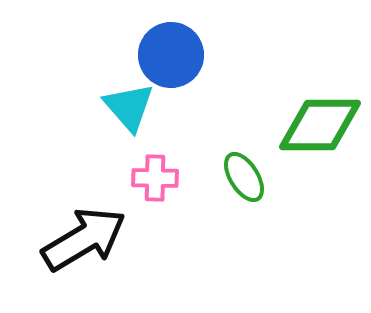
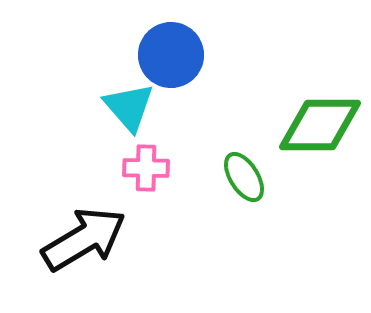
pink cross: moved 9 px left, 10 px up
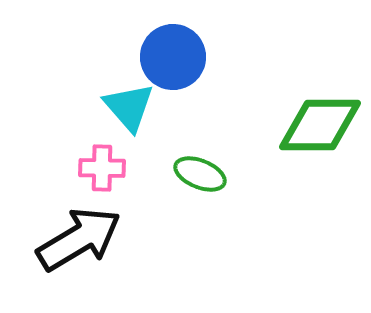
blue circle: moved 2 px right, 2 px down
pink cross: moved 44 px left
green ellipse: moved 44 px left, 3 px up; rotated 36 degrees counterclockwise
black arrow: moved 5 px left
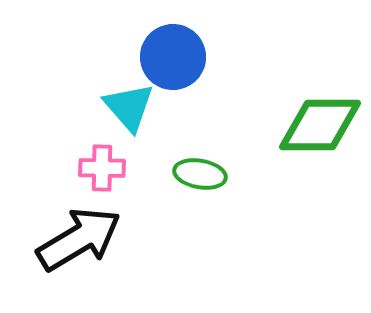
green ellipse: rotated 12 degrees counterclockwise
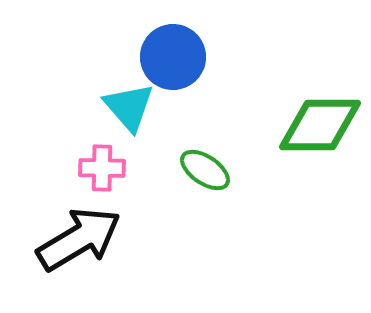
green ellipse: moved 5 px right, 4 px up; rotated 24 degrees clockwise
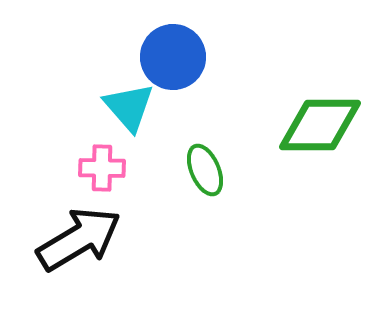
green ellipse: rotated 33 degrees clockwise
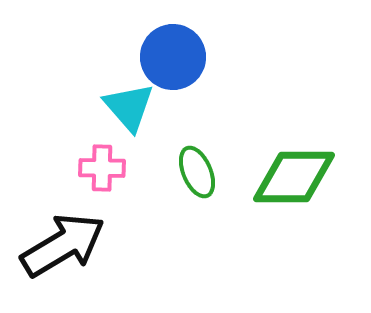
green diamond: moved 26 px left, 52 px down
green ellipse: moved 8 px left, 2 px down
black arrow: moved 16 px left, 6 px down
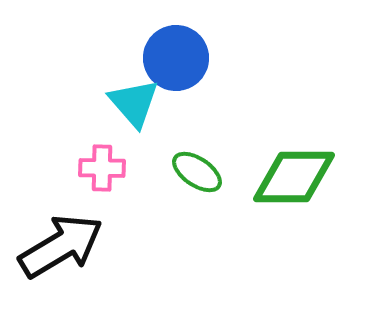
blue circle: moved 3 px right, 1 px down
cyan triangle: moved 5 px right, 4 px up
green ellipse: rotated 33 degrees counterclockwise
black arrow: moved 2 px left, 1 px down
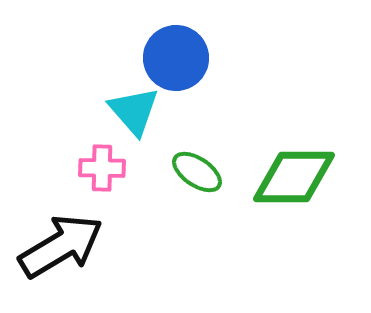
cyan triangle: moved 8 px down
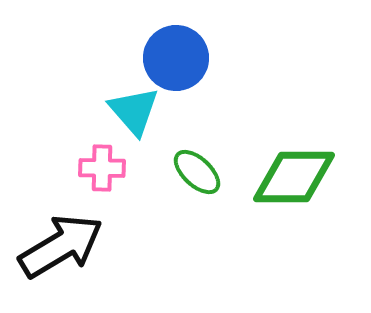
green ellipse: rotated 9 degrees clockwise
